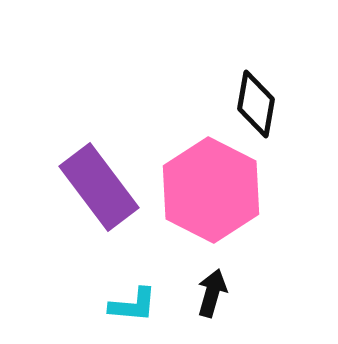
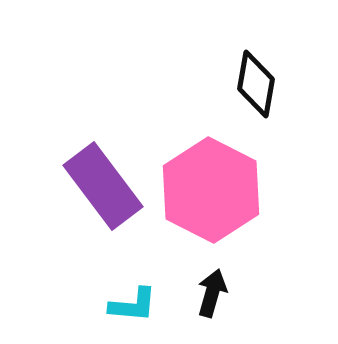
black diamond: moved 20 px up
purple rectangle: moved 4 px right, 1 px up
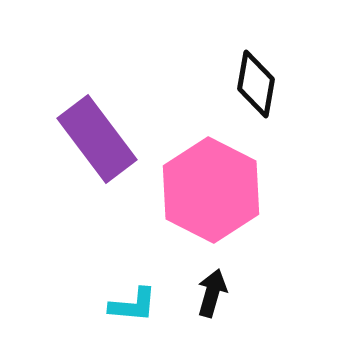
purple rectangle: moved 6 px left, 47 px up
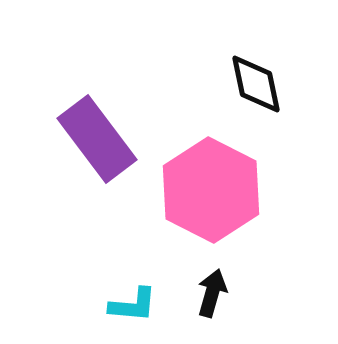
black diamond: rotated 22 degrees counterclockwise
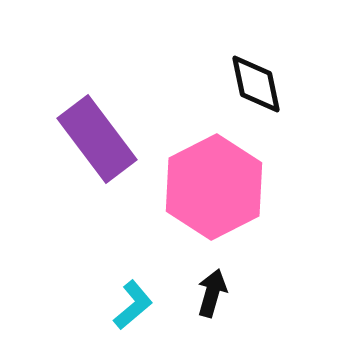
pink hexagon: moved 3 px right, 3 px up; rotated 6 degrees clockwise
cyan L-shape: rotated 45 degrees counterclockwise
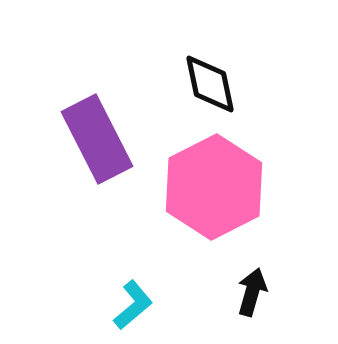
black diamond: moved 46 px left
purple rectangle: rotated 10 degrees clockwise
black arrow: moved 40 px right, 1 px up
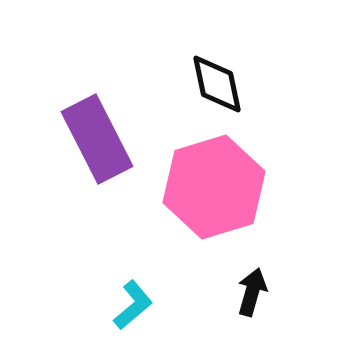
black diamond: moved 7 px right
pink hexagon: rotated 10 degrees clockwise
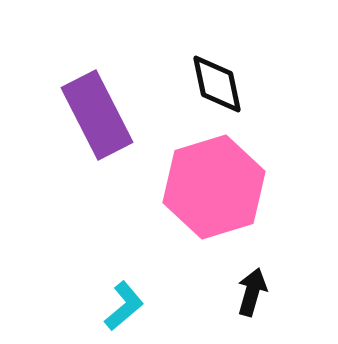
purple rectangle: moved 24 px up
cyan L-shape: moved 9 px left, 1 px down
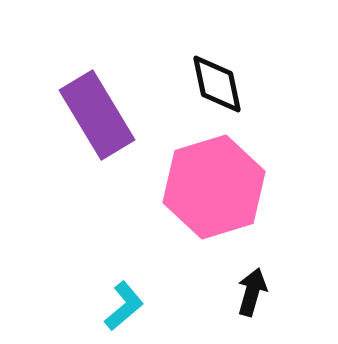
purple rectangle: rotated 4 degrees counterclockwise
